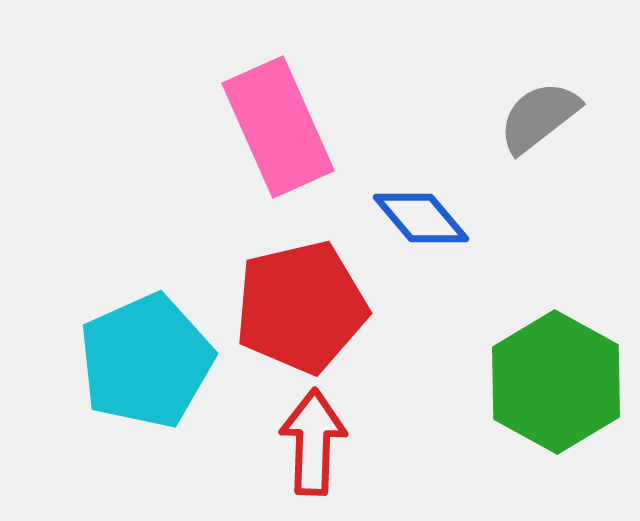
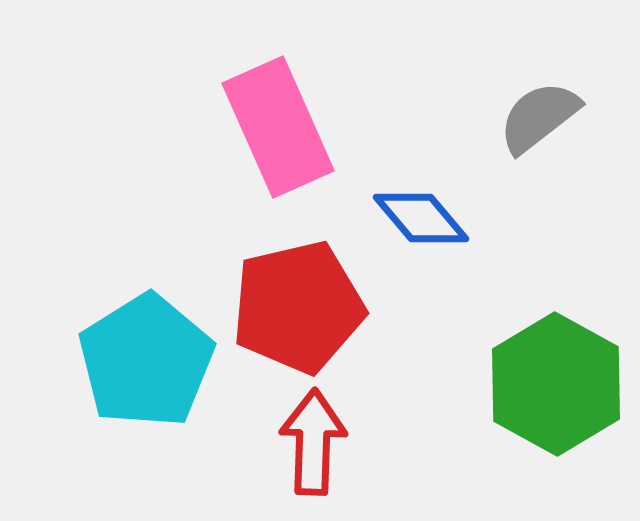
red pentagon: moved 3 px left
cyan pentagon: rotated 8 degrees counterclockwise
green hexagon: moved 2 px down
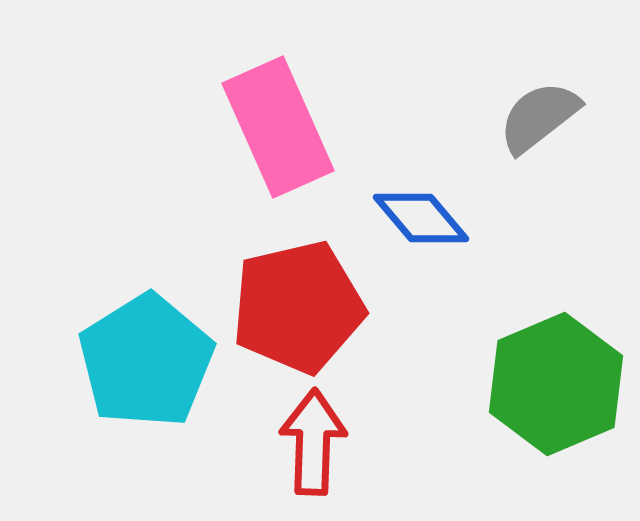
green hexagon: rotated 8 degrees clockwise
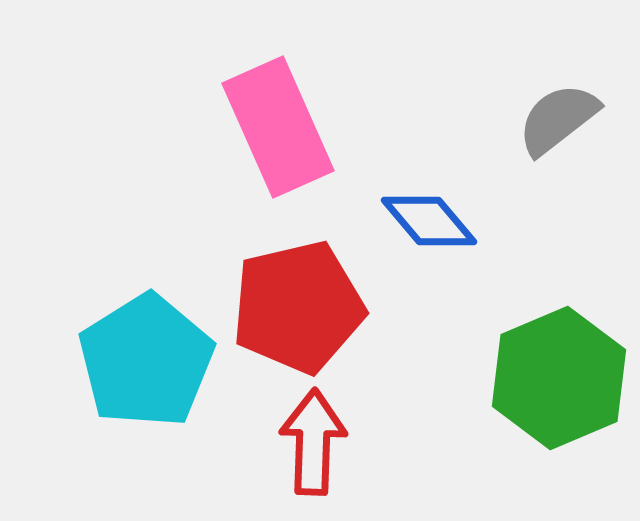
gray semicircle: moved 19 px right, 2 px down
blue diamond: moved 8 px right, 3 px down
green hexagon: moved 3 px right, 6 px up
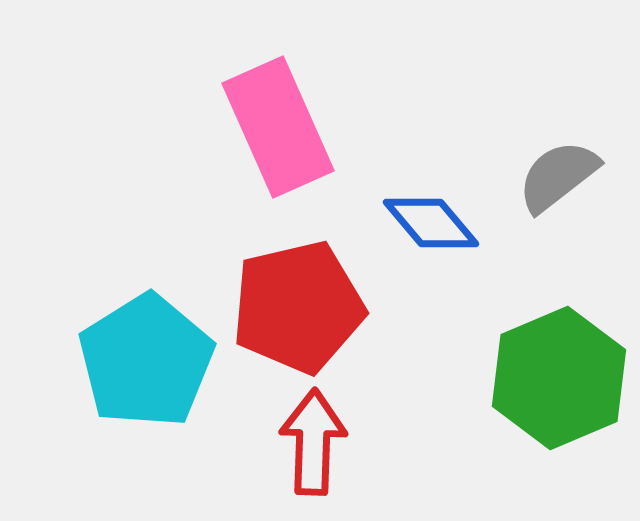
gray semicircle: moved 57 px down
blue diamond: moved 2 px right, 2 px down
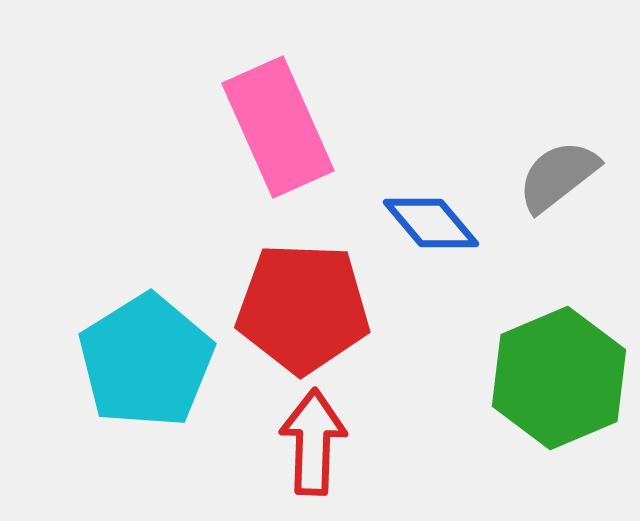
red pentagon: moved 5 px right, 1 px down; rotated 15 degrees clockwise
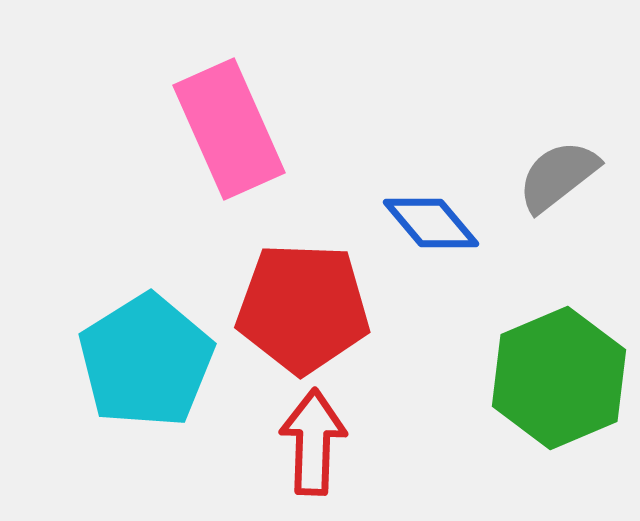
pink rectangle: moved 49 px left, 2 px down
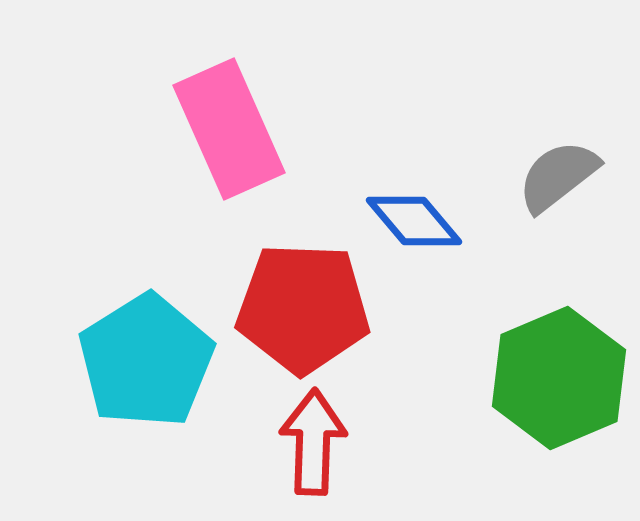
blue diamond: moved 17 px left, 2 px up
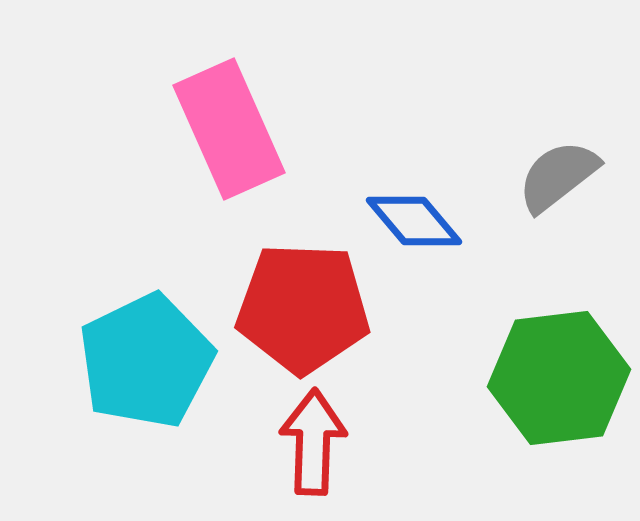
cyan pentagon: rotated 6 degrees clockwise
green hexagon: rotated 16 degrees clockwise
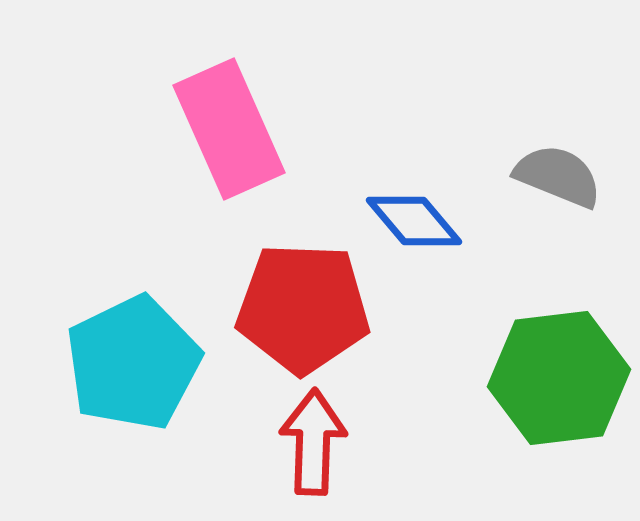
gray semicircle: rotated 60 degrees clockwise
cyan pentagon: moved 13 px left, 2 px down
